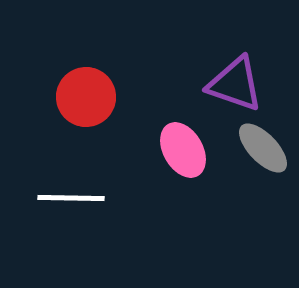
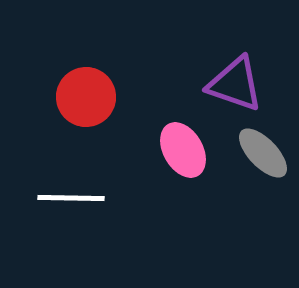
gray ellipse: moved 5 px down
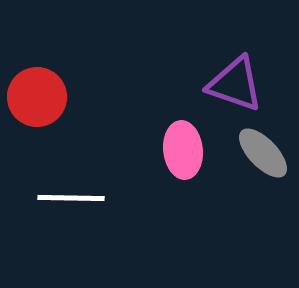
red circle: moved 49 px left
pink ellipse: rotated 24 degrees clockwise
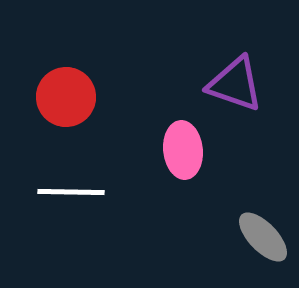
red circle: moved 29 px right
gray ellipse: moved 84 px down
white line: moved 6 px up
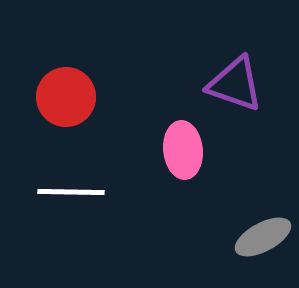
gray ellipse: rotated 74 degrees counterclockwise
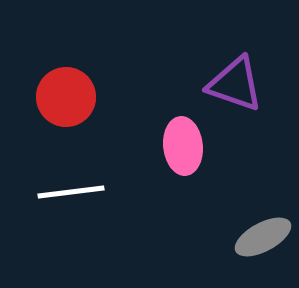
pink ellipse: moved 4 px up
white line: rotated 8 degrees counterclockwise
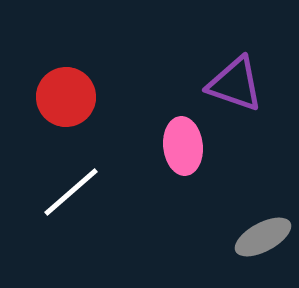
white line: rotated 34 degrees counterclockwise
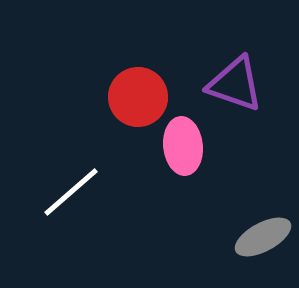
red circle: moved 72 px right
